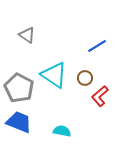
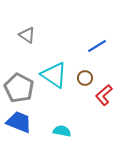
red L-shape: moved 4 px right, 1 px up
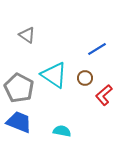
blue line: moved 3 px down
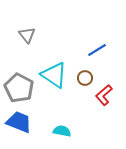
gray triangle: rotated 18 degrees clockwise
blue line: moved 1 px down
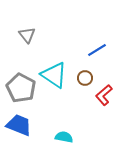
gray pentagon: moved 2 px right
blue trapezoid: moved 3 px down
cyan semicircle: moved 2 px right, 6 px down
